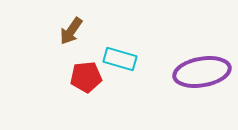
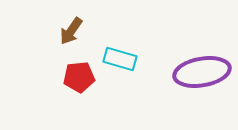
red pentagon: moved 7 px left
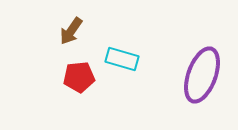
cyan rectangle: moved 2 px right
purple ellipse: moved 3 px down; rotated 60 degrees counterclockwise
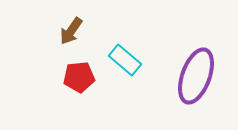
cyan rectangle: moved 3 px right, 1 px down; rotated 24 degrees clockwise
purple ellipse: moved 6 px left, 1 px down
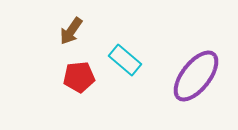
purple ellipse: rotated 18 degrees clockwise
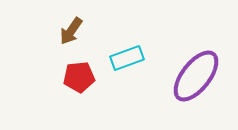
cyan rectangle: moved 2 px right, 2 px up; rotated 60 degrees counterclockwise
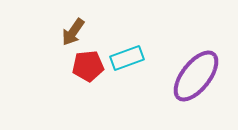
brown arrow: moved 2 px right, 1 px down
red pentagon: moved 9 px right, 11 px up
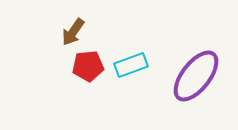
cyan rectangle: moved 4 px right, 7 px down
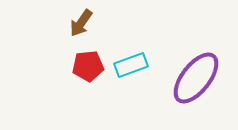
brown arrow: moved 8 px right, 9 px up
purple ellipse: moved 2 px down
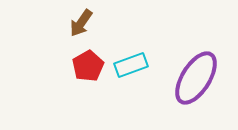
red pentagon: rotated 24 degrees counterclockwise
purple ellipse: rotated 6 degrees counterclockwise
